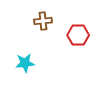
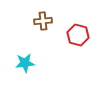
red hexagon: rotated 15 degrees clockwise
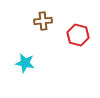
cyan star: rotated 18 degrees clockwise
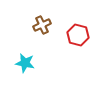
brown cross: moved 1 px left, 4 px down; rotated 18 degrees counterclockwise
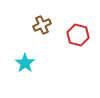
cyan star: rotated 24 degrees clockwise
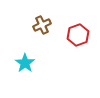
red hexagon: rotated 25 degrees clockwise
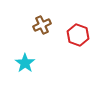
red hexagon: rotated 20 degrees counterclockwise
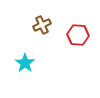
red hexagon: rotated 15 degrees counterclockwise
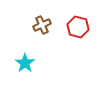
red hexagon: moved 8 px up; rotated 10 degrees clockwise
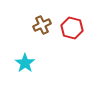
red hexagon: moved 6 px left, 1 px down
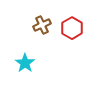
red hexagon: rotated 15 degrees clockwise
